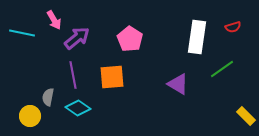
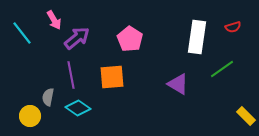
cyan line: rotated 40 degrees clockwise
purple line: moved 2 px left
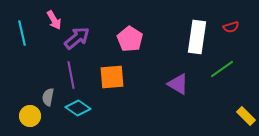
red semicircle: moved 2 px left
cyan line: rotated 25 degrees clockwise
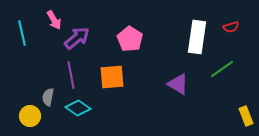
yellow rectangle: rotated 24 degrees clockwise
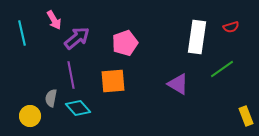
pink pentagon: moved 5 px left, 4 px down; rotated 20 degrees clockwise
orange square: moved 1 px right, 4 px down
gray semicircle: moved 3 px right, 1 px down
cyan diamond: rotated 15 degrees clockwise
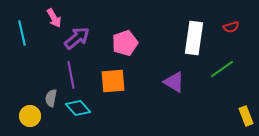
pink arrow: moved 2 px up
white rectangle: moved 3 px left, 1 px down
purple triangle: moved 4 px left, 2 px up
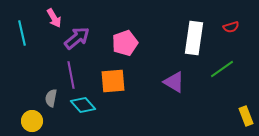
cyan diamond: moved 5 px right, 3 px up
yellow circle: moved 2 px right, 5 px down
